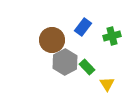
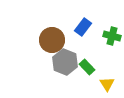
green cross: rotated 30 degrees clockwise
gray hexagon: rotated 10 degrees counterclockwise
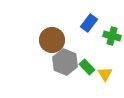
blue rectangle: moved 6 px right, 4 px up
yellow triangle: moved 2 px left, 10 px up
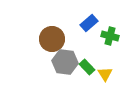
blue rectangle: rotated 12 degrees clockwise
green cross: moved 2 px left
brown circle: moved 1 px up
gray hexagon: rotated 15 degrees counterclockwise
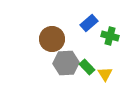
gray hexagon: moved 1 px right, 1 px down; rotated 10 degrees counterclockwise
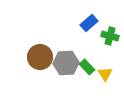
brown circle: moved 12 px left, 18 px down
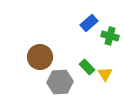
gray hexagon: moved 6 px left, 19 px down
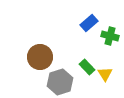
gray hexagon: rotated 15 degrees counterclockwise
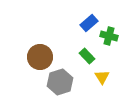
green cross: moved 1 px left
green rectangle: moved 11 px up
yellow triangle: moved 3 px left, 3 px down
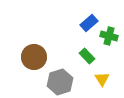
brown circle: moved 6 px left
yellow triangle: moved 2 px down
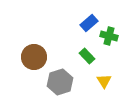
yellow triangle: moved 2 px right, 2 px down
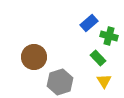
green rectangle: moved 11 px right, 2 px down
